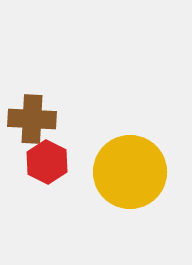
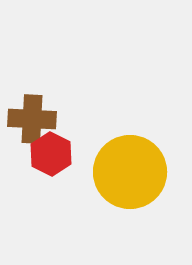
red hexagon: moved 4 px right, 8 px up
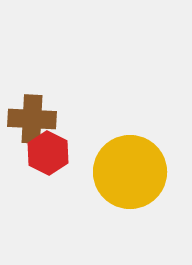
red hexagon: moved 3 px left, 1 px up
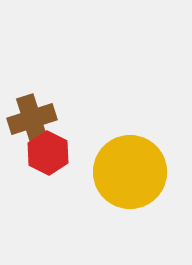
brown cross: rotated 21 degrees counterclockwise
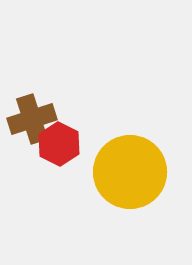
red hexagon: moved 11 px right, 9 px up
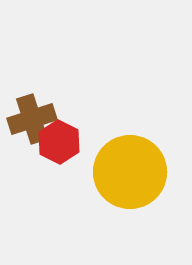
red hexagon: moved 2 px up
